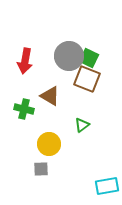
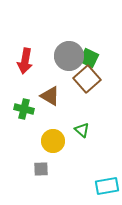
brown square: rotated 28 degrees clockwise
green triangle: moved 5 px down; rotated 42 degrees counterclockwise
yellow circle: moved 4 px right, 3 px up
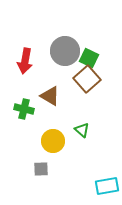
gray circle: moved 4 px left, 5 px up
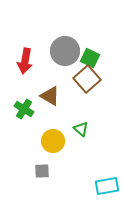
green square: moved 1 px right
green cross: rotated 18 degrees clockwise
green triangle: moved 1 px left, 1 px up
gray square: moved 1 px right, 2 px down
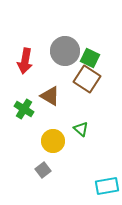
brown square: rotated 16 degrees counterclockwise
gray square: moved 1 px right, 1 px up; rotated 35 degrees counterclockwise
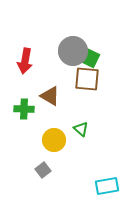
gray circle: moved 8 px right
brown square: rotated 28 degrees counterclockwise
green cross: rotated 30 degrees counterclockwise
yellow circle: moved 1 px right, 1 px up
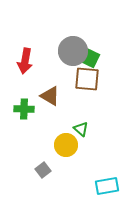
yellow circle: moved 12 px right, 5 px down
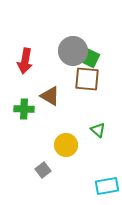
green triangle: moved 17 px right, 1 px down
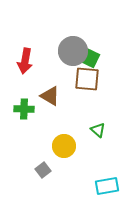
yellow circle: moved 2 px left, 1 px down
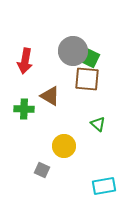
green triangle: moved 6 px up
gray square: moved 1 px left; rotated 28 degrees counterclockwise
cyan rectangle: moved 3 px left
